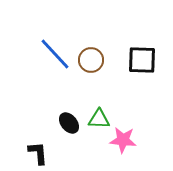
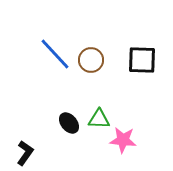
black L-shape: moved 13 px left; rotated 40 degrees clockwise
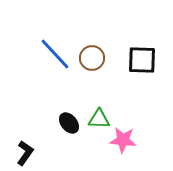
brown circle: moved 1 px right, 2 px up
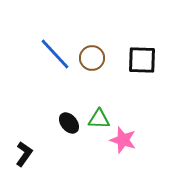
pink star: rotated 12 degrees clockwise
black L-shape: moved 1 px left, 1 px down
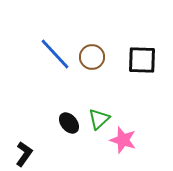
brown circle: moved 1 px up
green triangle: rotated 45 degrees counterclockwise
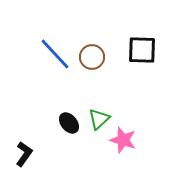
black square: moved 10 px up
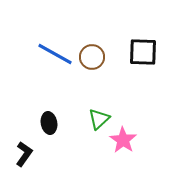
black square: moved 1 px right, 2 px down
blue line: rotated 18 degrees counterclockwise
black ellipse: moved 20 px left; rotated 30 degrees clockwise
pink star: rotated 16 degrees clockwise
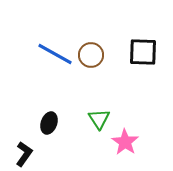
brown circle: moved 1 px left, 2 px up
green triangle: rotated 20 degrees counterclockwise
black ellipse: rotated 30 degrees clockwise
pink star: moved 2 px right, 2 px down
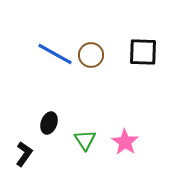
green triangle: moved 14 px left, 21 px down
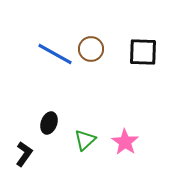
brown circle: moved 6 px up
green triangle: rotated 20 degrees clockwise
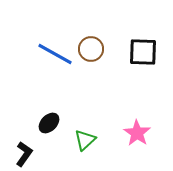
black ellipse: rotated 25 degrees clockwise
pink star: moved 12 px right, 9 px up
